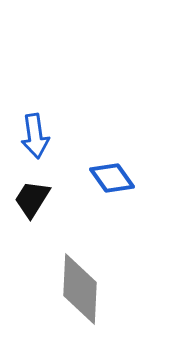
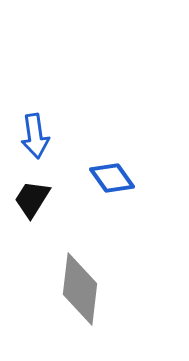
gray diamond: rotated 4 degrees clockwise
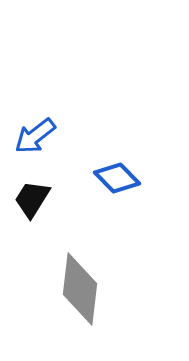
blue arrow: rotated 60 degrees clockwise
blue diamond: moved 5 px right; rotated 9 degrees counterclockwise
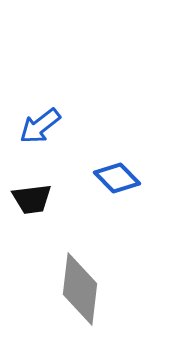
blue arrow: moved 5 px right, 10 px up
black trapezoid: rotated 129 degrees counterclockwise
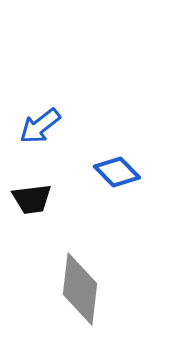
blue diamond: moved 6 px up
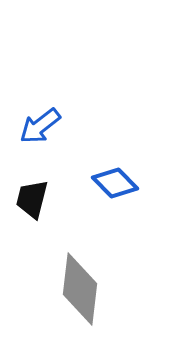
blue diamond: moved 2 px left, 11 px down
black trapezoid: rotated 111 degrees clockwise
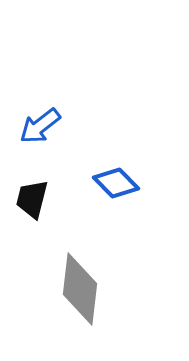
blue diamond: moved 1 px right
